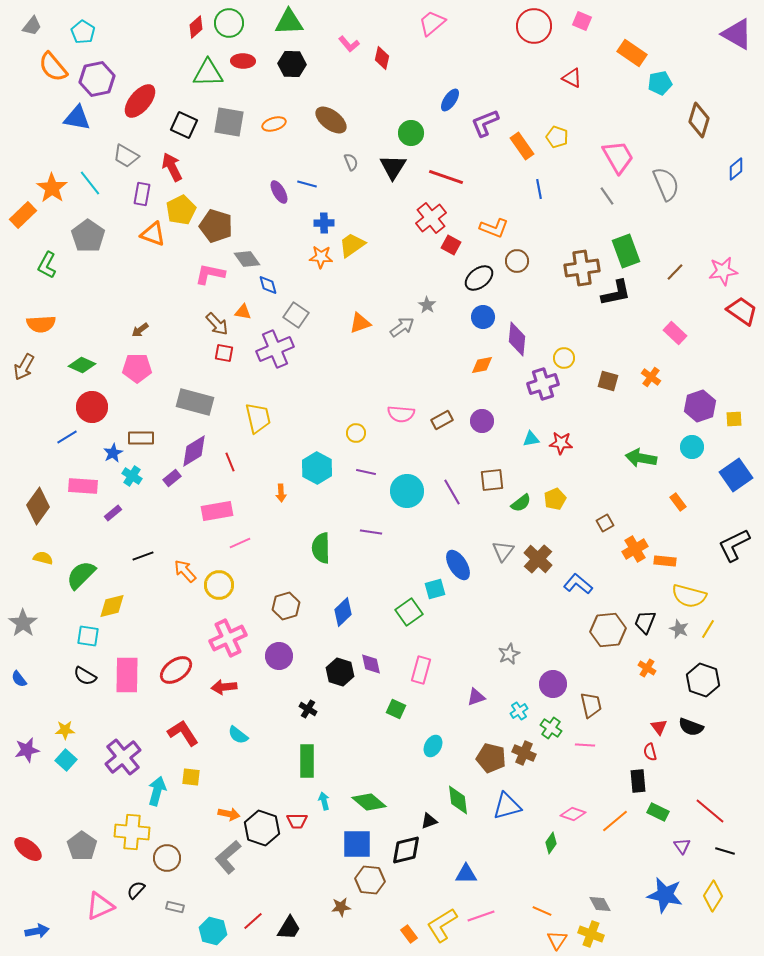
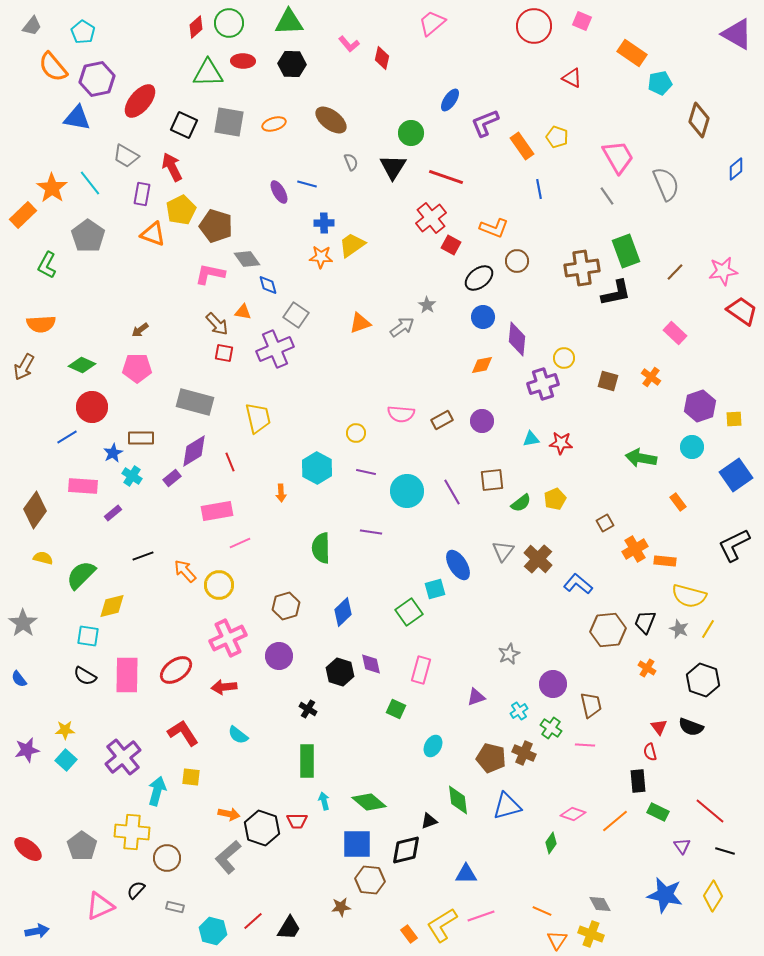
brown diamond at (38, 506): moved 3 px left, 4 px down
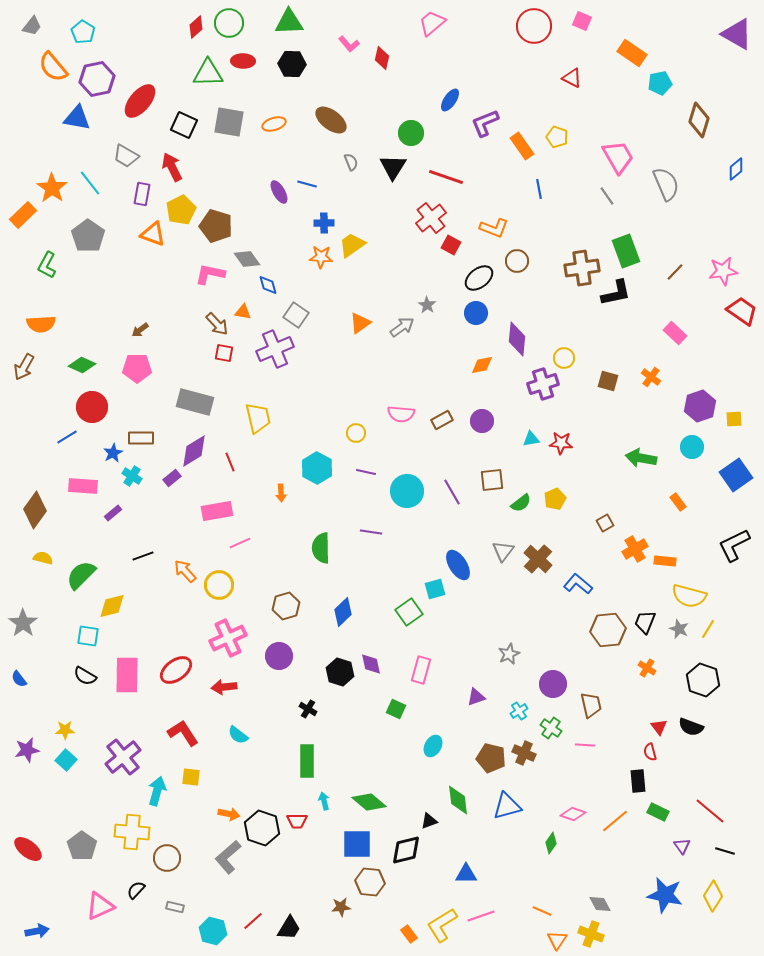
blue circle at (483, 317): moved 7 px left, 4 px up
orange triangle at (360, 323): rotated 15 degrees counterclockwise
brown hexagon at (370, 880): moved 2 px down
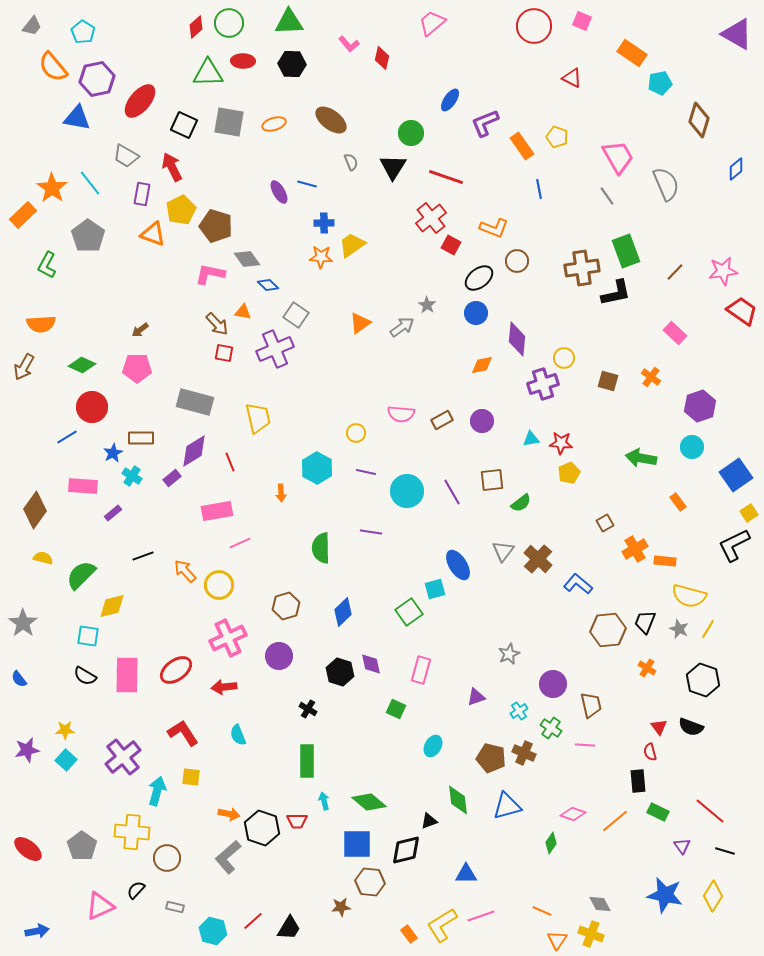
blue diamond at (268, 285): rotated 30 degrees counterclockwise
yellow square at (734, 419): moved 15 px right, 94 px down; rotated 30 degrees counterclockwise
yellow pentagon at (555, 499): moved 14 px right, 26 px up
cyan semicircle at (238, 735): rotated 30 degrees clockwise
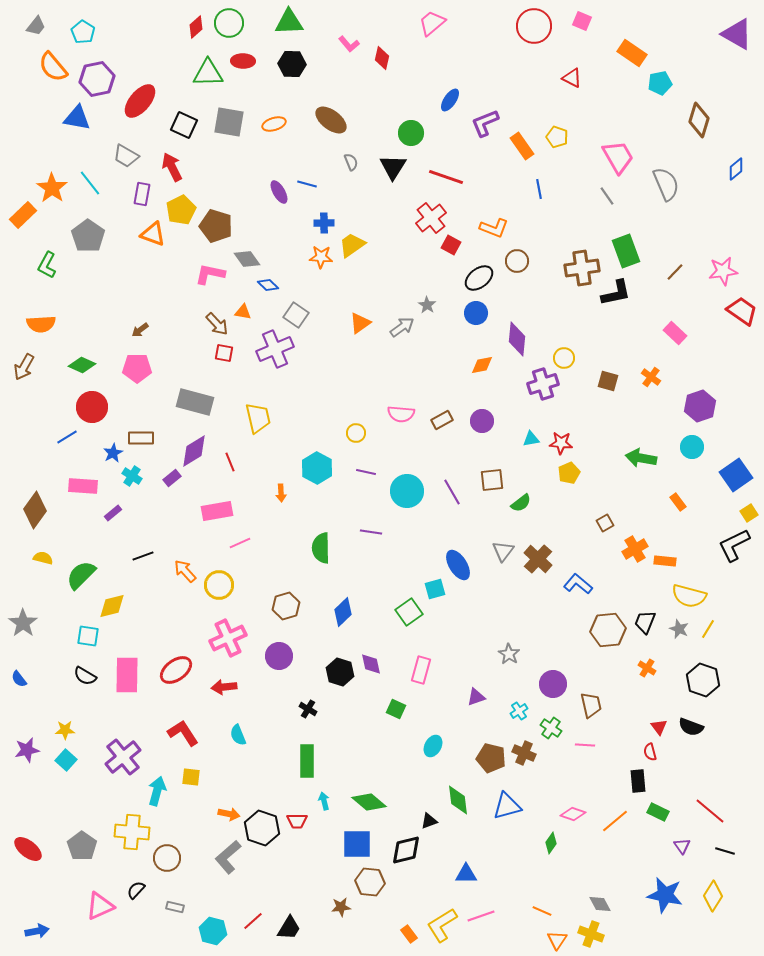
gray trapezoid at (32, 26): moved 4 px right
gray star at (509, 654): rotated 15 degrees counterclockwise
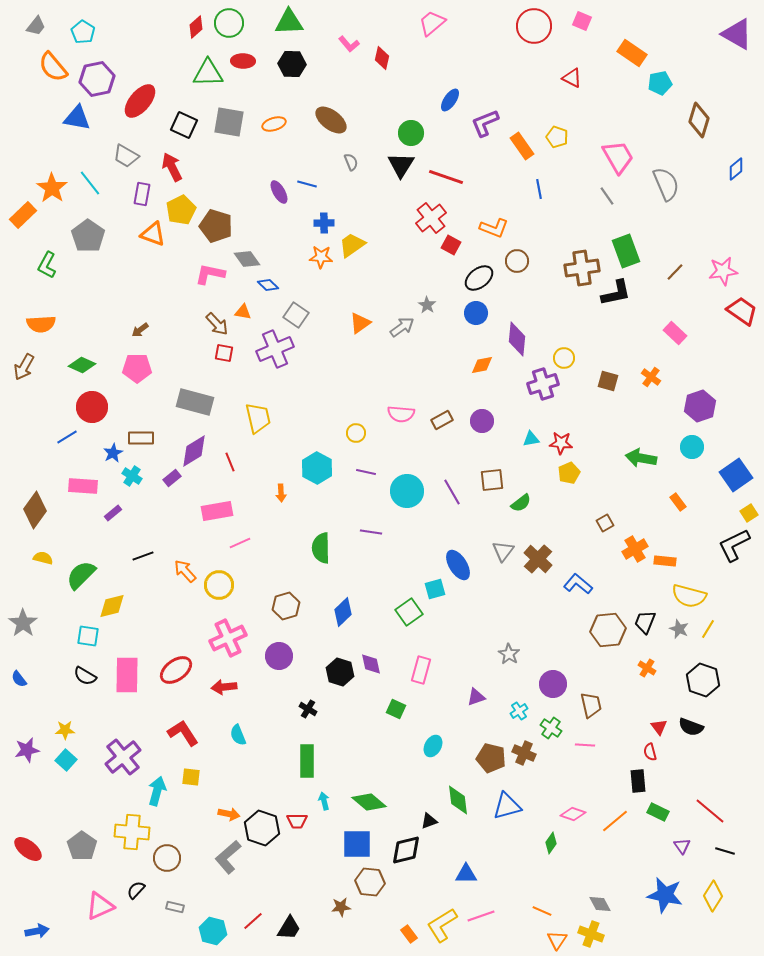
black triangle at (393, 167): moved 8 px right, 2 px up
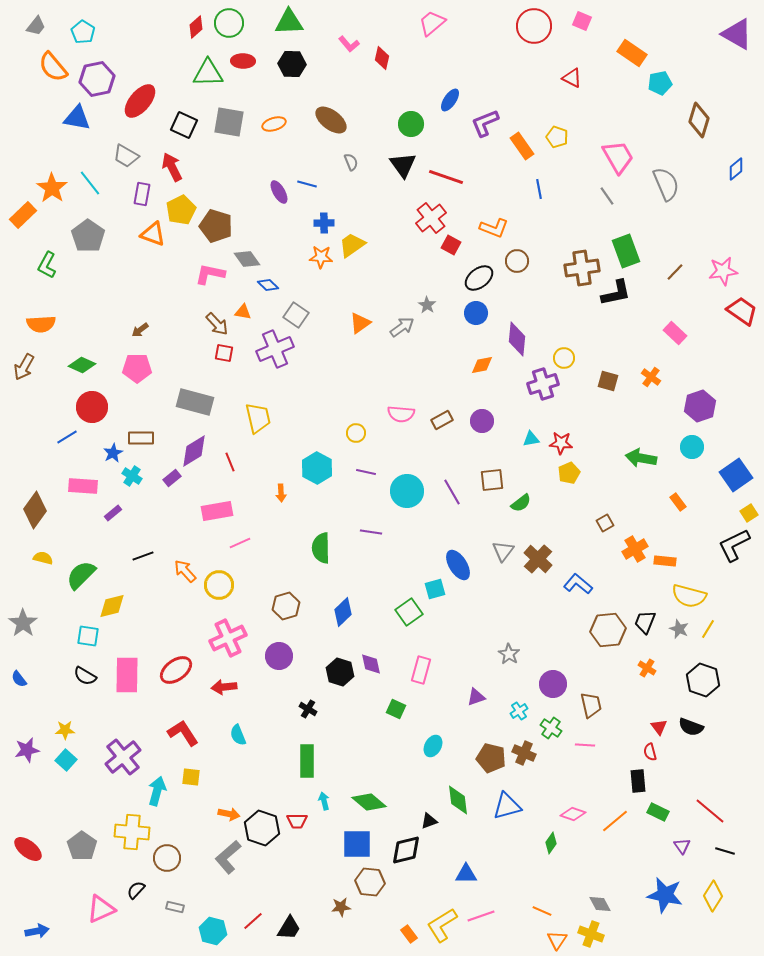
green circle at (411, 133): moved 9 px up
black triangle at (401, 165): moved 2 px right; rotated 8 degrees counterclockwise
pink triangle at (100, 906): moved 1 px right, 3 px down
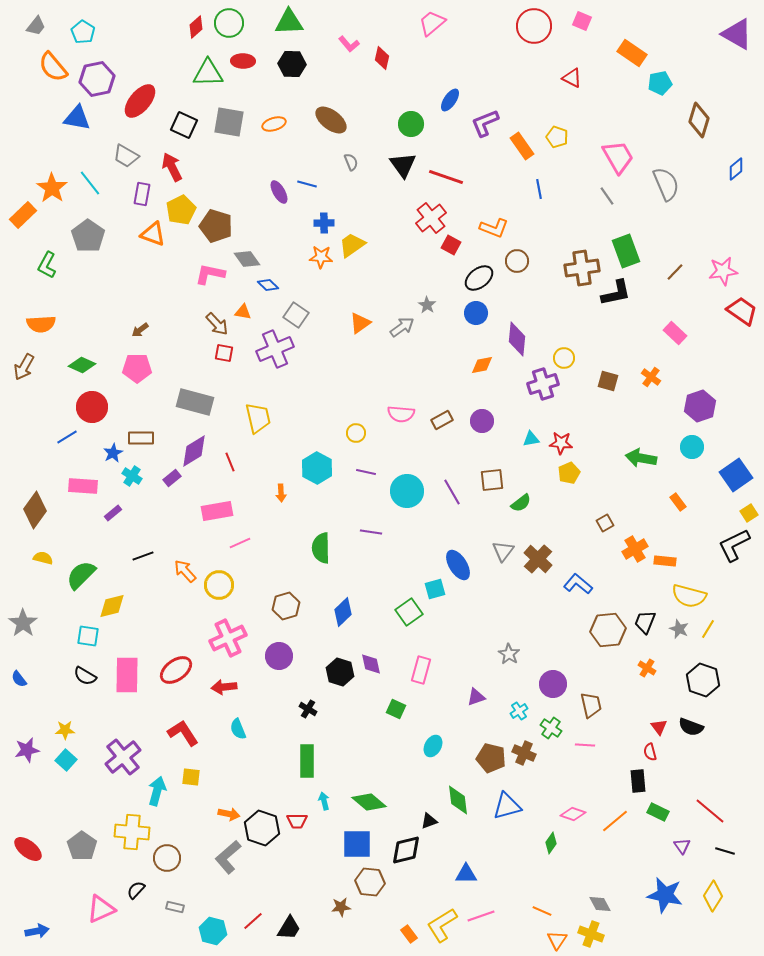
cyan semicircle at (238, 735): moved 6 px up
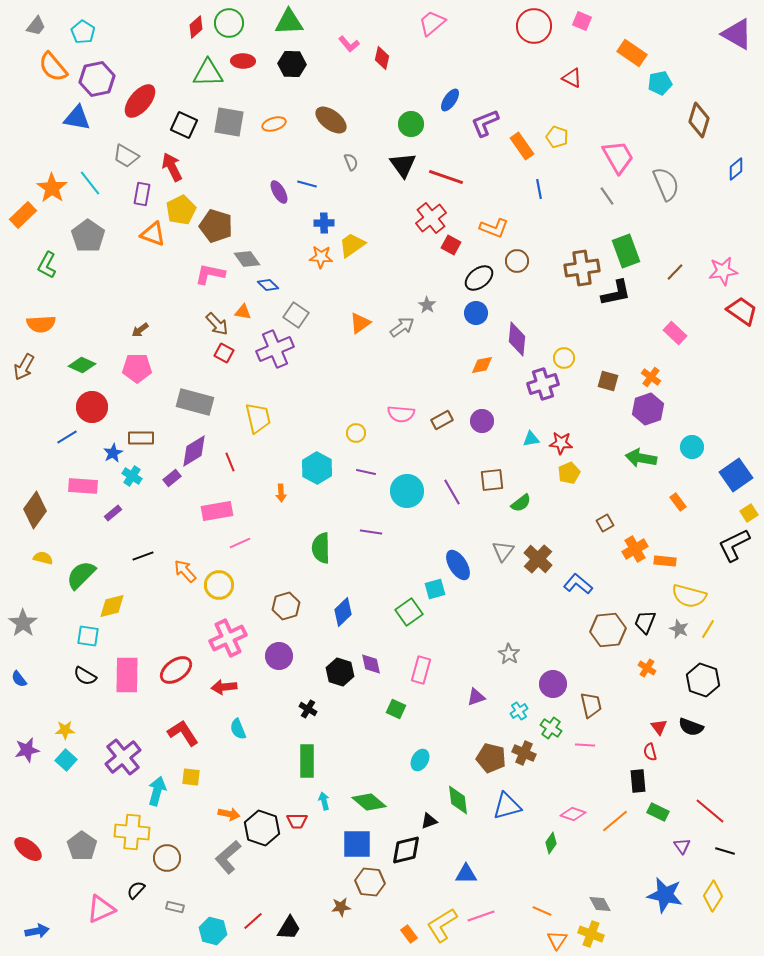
red square at (224, 353): rotated 18 degrees clockwise
purple hexagon at (700, 406): moved 52 px left, 3 px down
cyan ellipse at (433, 746): moved 13 px left, 14 px down
